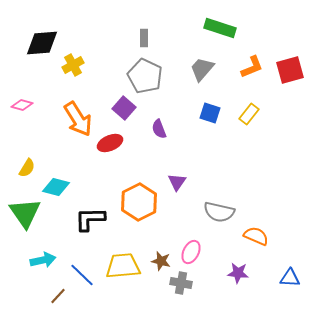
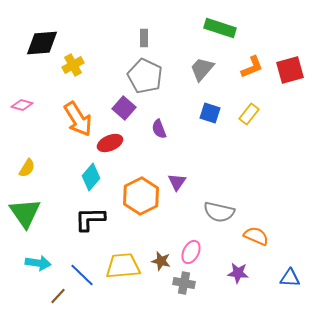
cyan diamond: moved 35 px right, 10 px up; rotated 64 degrees counterclockwise
orange hexagon: moved 2 px right, 6 px up
cyan arrow: moved 5 px left, 3 px down; rotated 20 degrees clockwise
gray cross: moved 3 px right
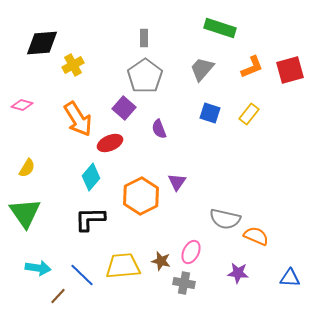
gray pentagon: rotated 12 degrees clockwise
gray semicircle: moved 6 px right, 7 px down
cyan arrow: moved 5 px down
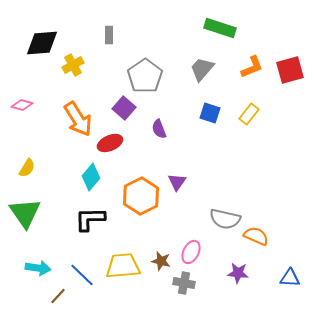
gray rectangle: moved 35 px left, 3 px up
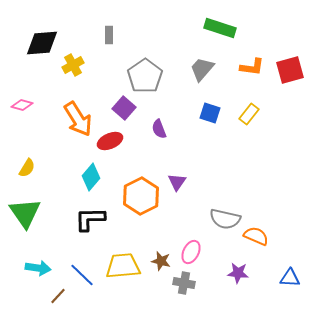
orange L-shape: rotated 30 degrees clockwise
red ellipse: moved 2 px up
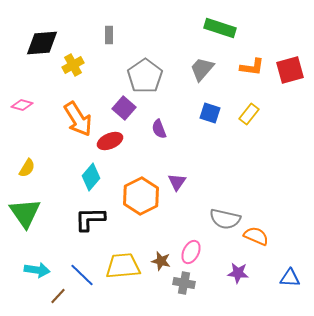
cyan arrow: moved 1 px left, 2 px down
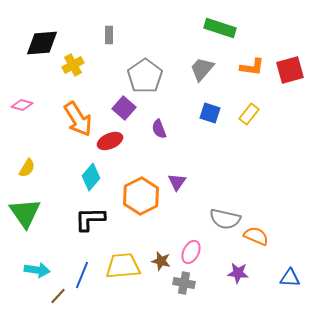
blue line: rotated 68 degrees clockwise
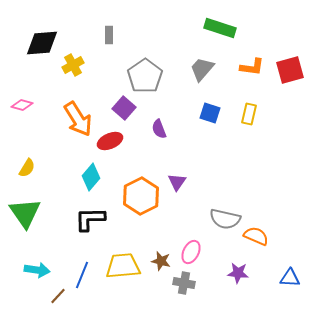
yellow rectangle: rotated 25 degrees counterclockwise
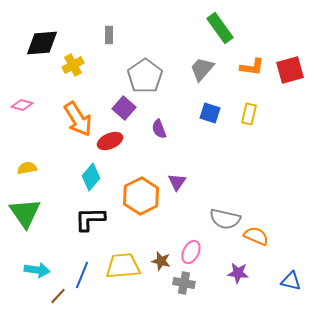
green rectangle: rotated 36 degrees clockwise
yellow semicircle: rotated 132 degrees counterclockwise
blue triangle: moved 1 px right, 3 px down; rotated 10 degrees clockwise
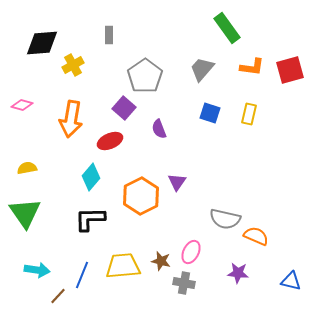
green rectangle: moved 7 px right
orange arrow: moved 7 px left; rotated 42 degrees clockwise
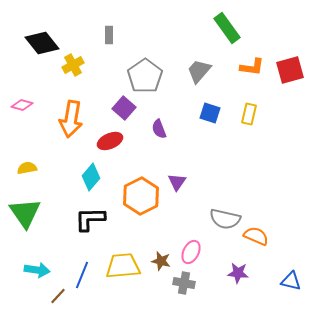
black diamond: rotated 56 degrees clockwise
gray trapezoid: moved 3 px left, 2 px down
